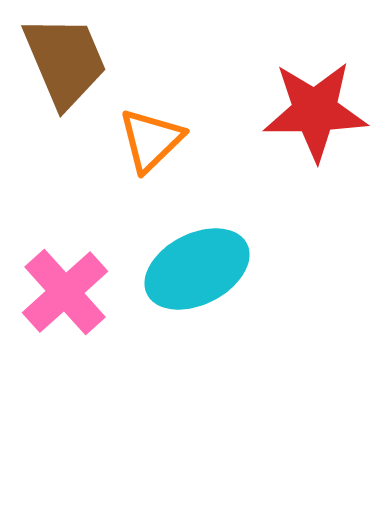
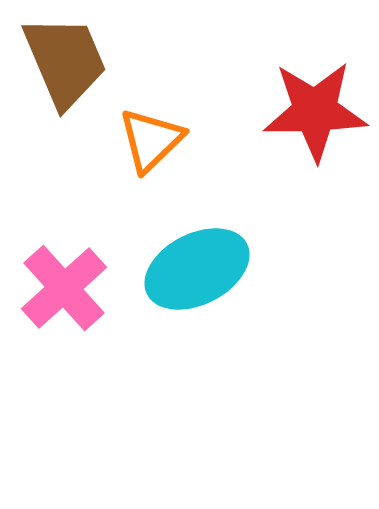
pink cross: moved 1 px left, 4 px up
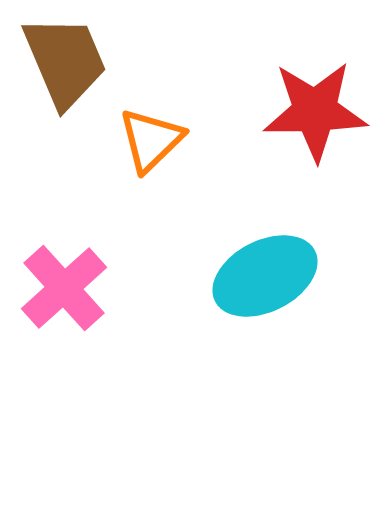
cyan ellipse: moved 68 px right, 7 px down
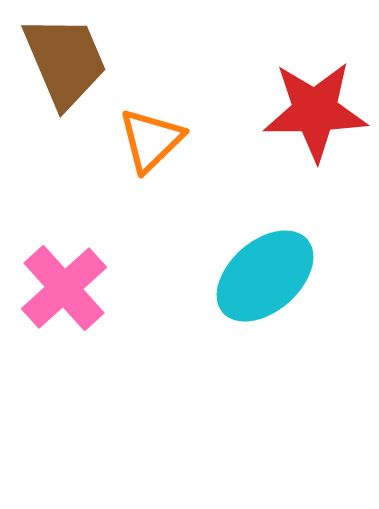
cyan ellipse: rotated 14 degrees counterclockwise
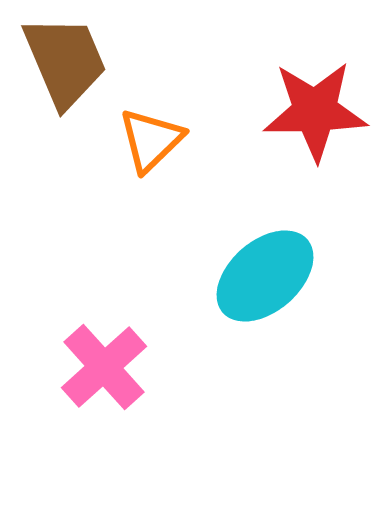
pink cross: moved 40 px right, 79 px down
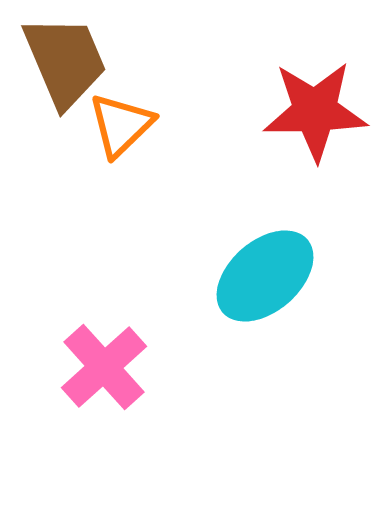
orange triangle: moved 30 px left, 15 px up
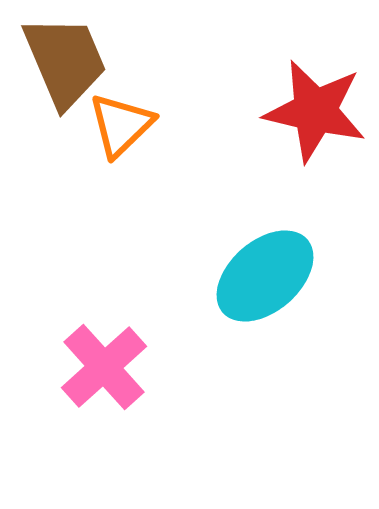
red star: rotated 14 degrees clockwise
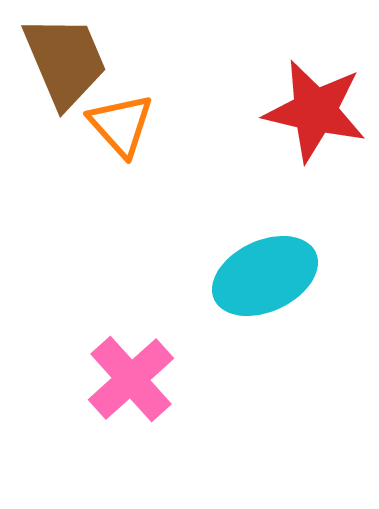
orange triangle: rotated 28 degrees counterclockwise
cyan ellipse: rotated 16 degrees clockwise
pink cross: moved 27 px right, 12 px down
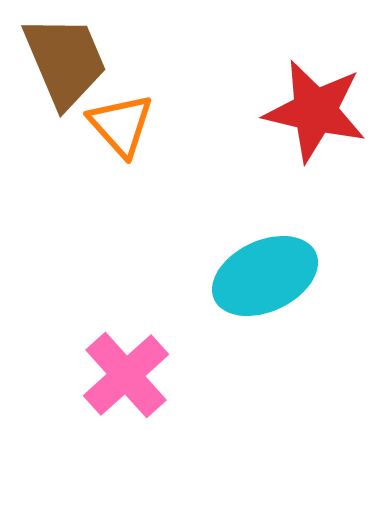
pink cross: moved 5 px left, 4 px up
